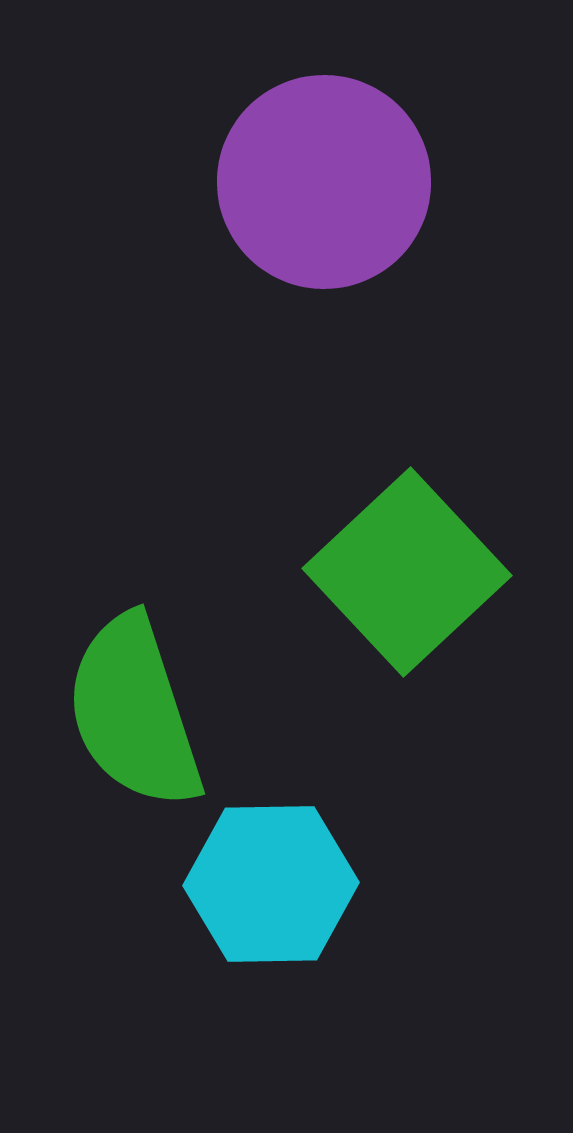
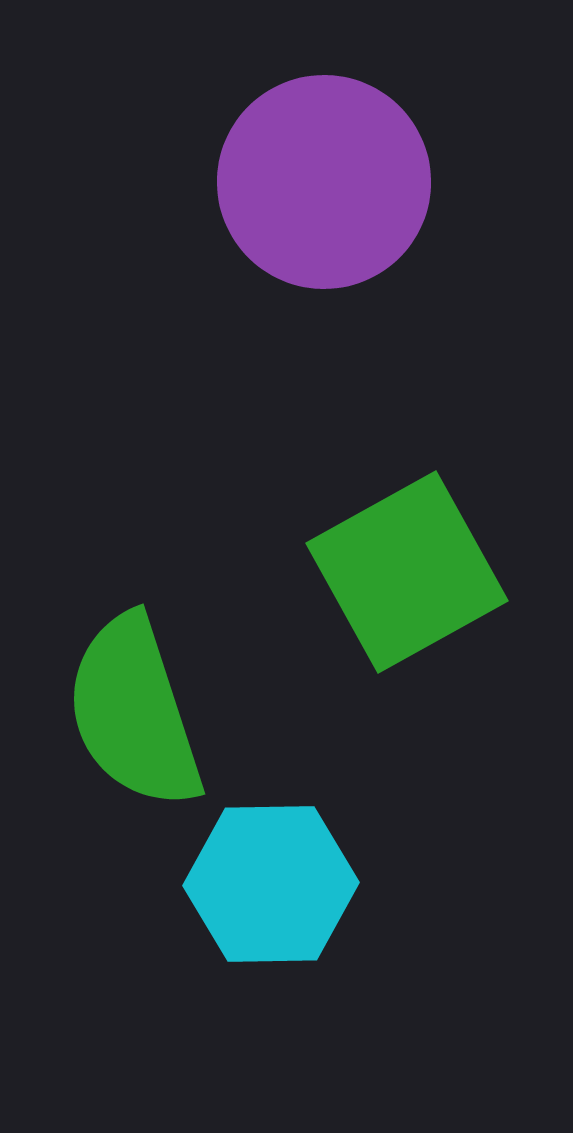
green square: rotated 14 degrees clockwise
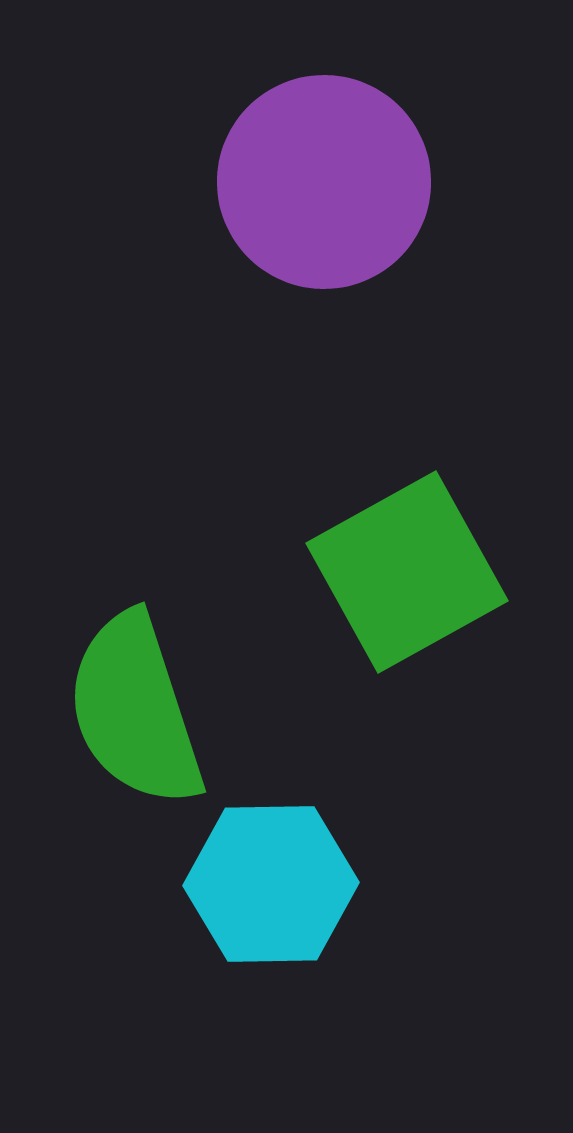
green semicircle: moved 1 px right, 2 px up
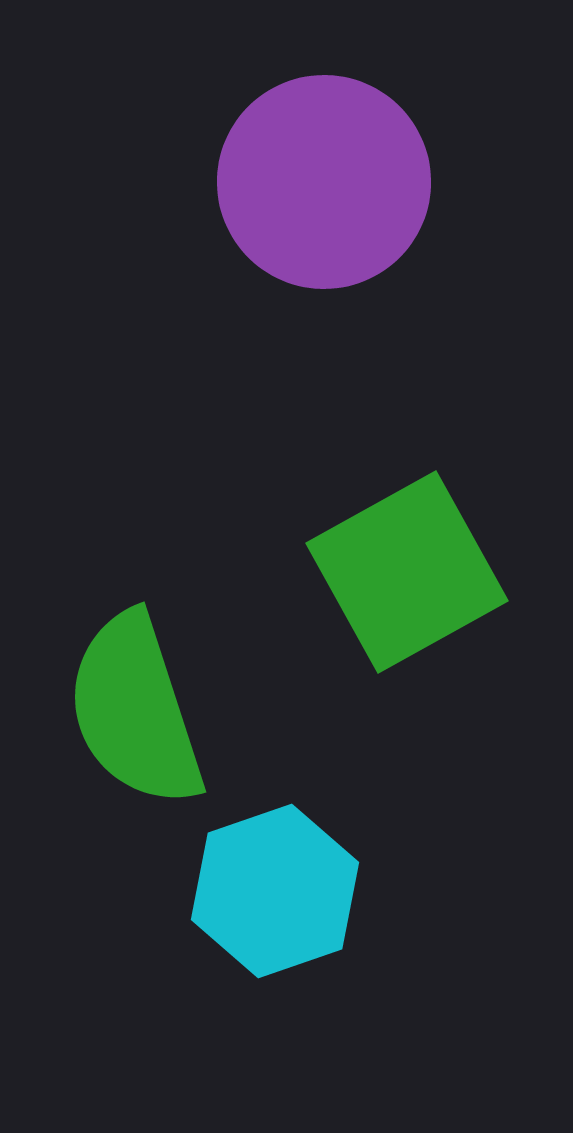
cyan hexagon: moved 4 px right, 7 px down; rotated 18 degrees counterclockwise
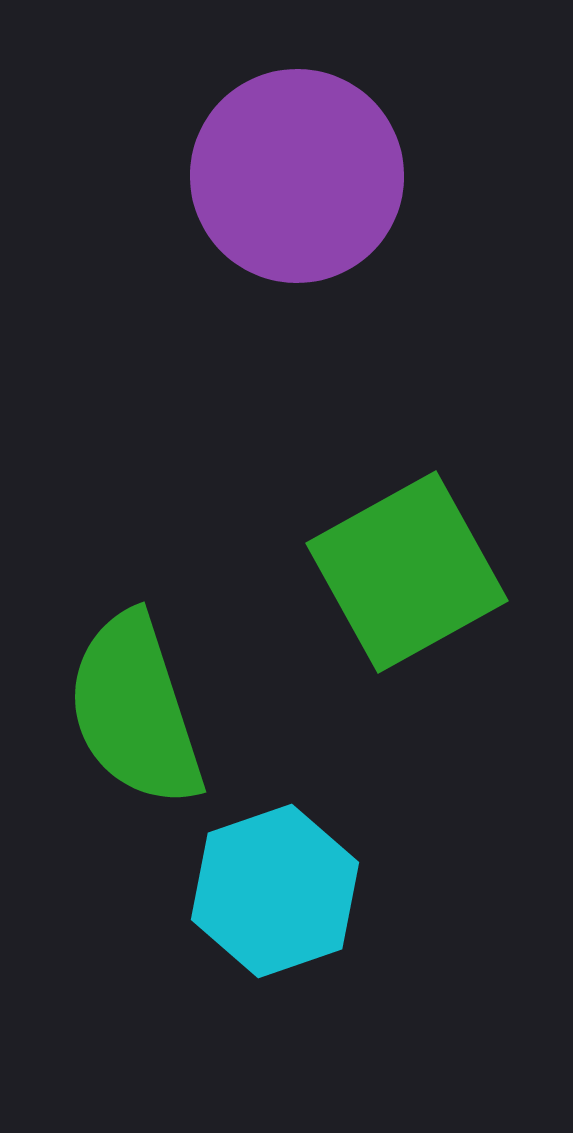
purple circle: moved 27 px left, 6 px up
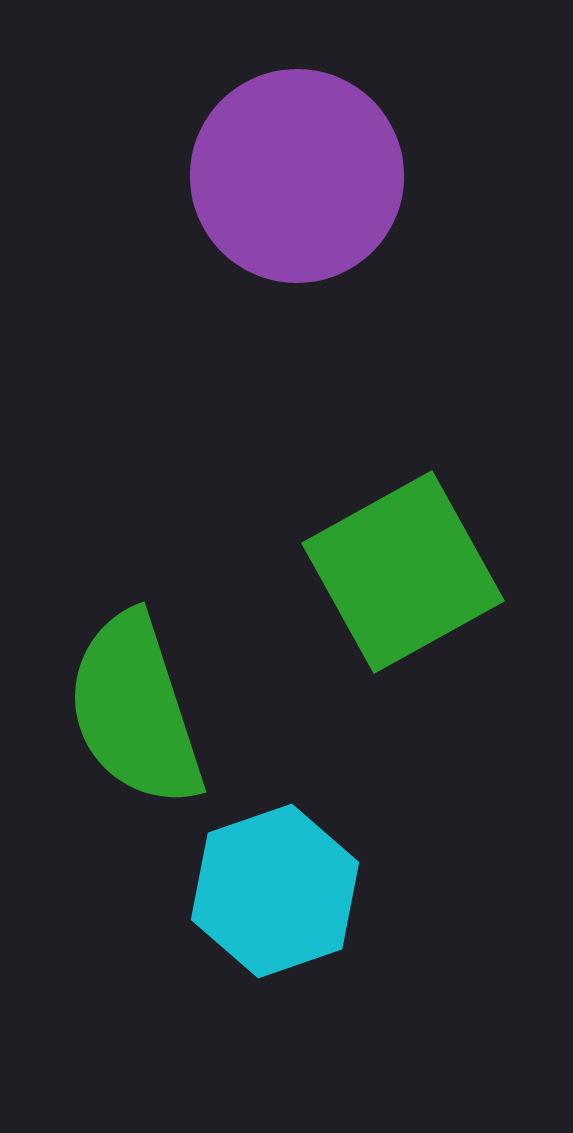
green square: moved 4 px left
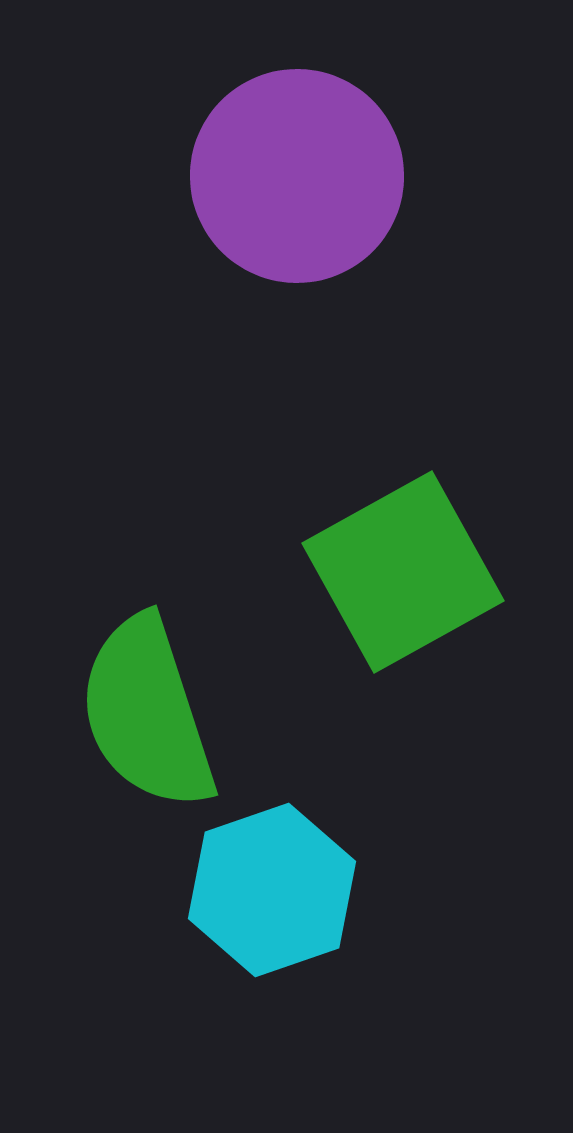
green semicircle: moved 12 px right, 3 px down
cyan hexagon: moved 3 px left, 1 px up
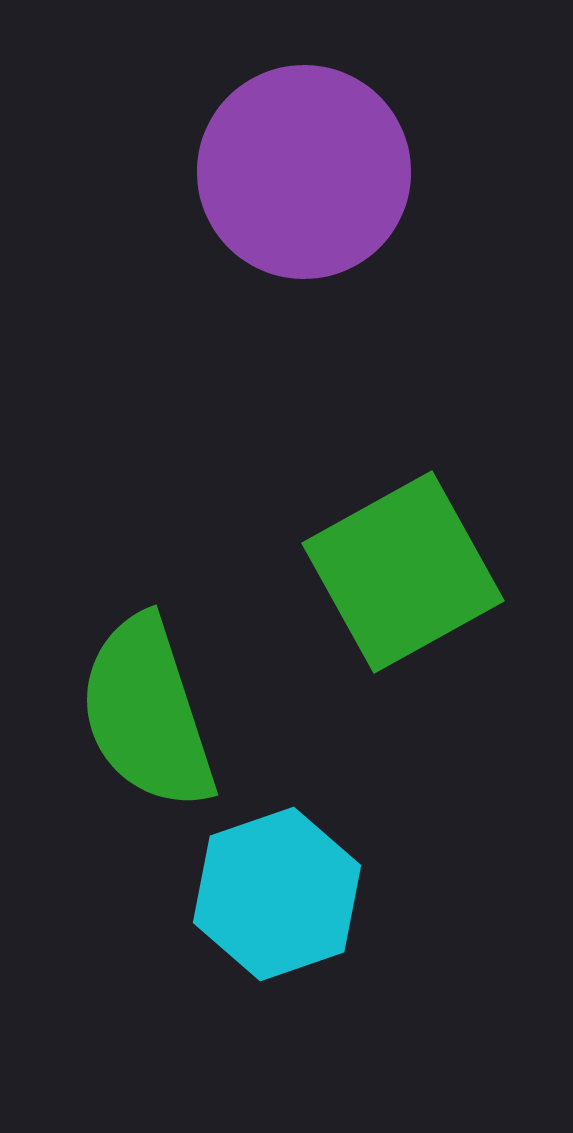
purple circle: moved 7 px right, 4 px up
cyan hexagon: moved 5 px right, 4 px down
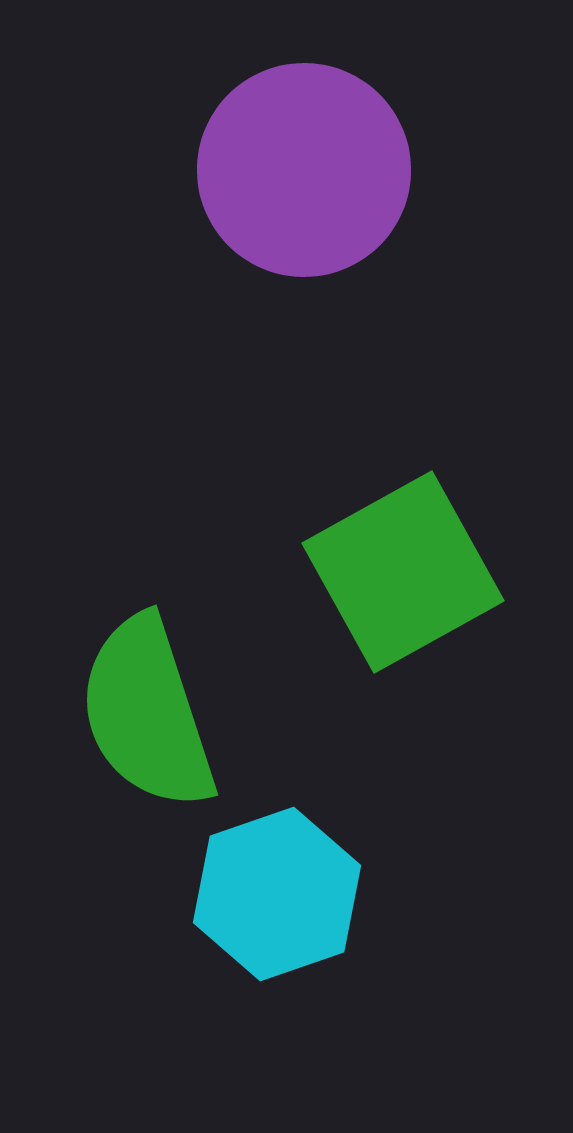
purple circle: moved 2 px up
